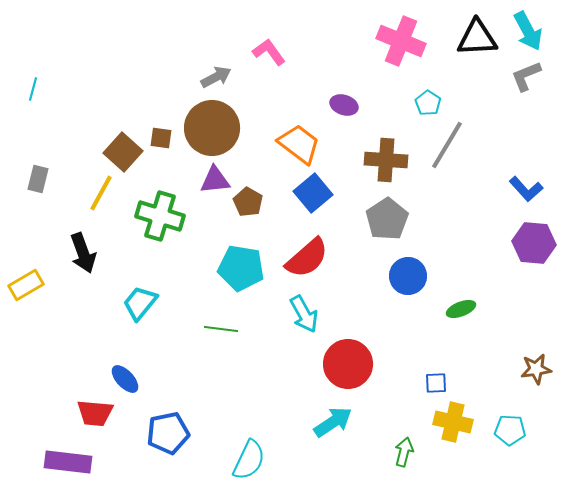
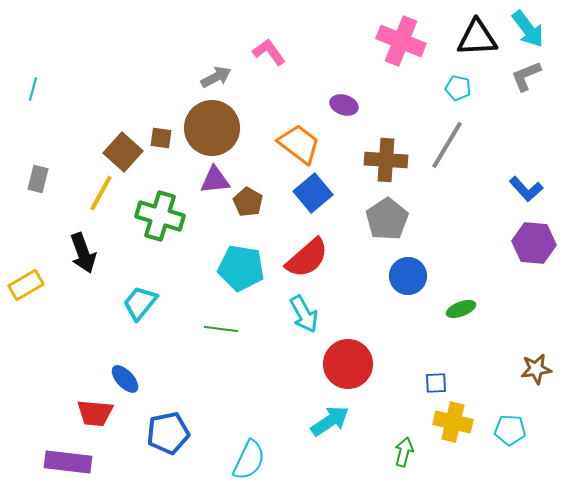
cyan arrow at (528, 31): moved 2 px up; rotated 9 degrees counterclockwise
cyan pentagon at (428, 103): moved 30 px right, 15 px up; rotated 20 degrees counterclockwise
cyan arrow at (333, 422): moved 3 px left, 1 px up
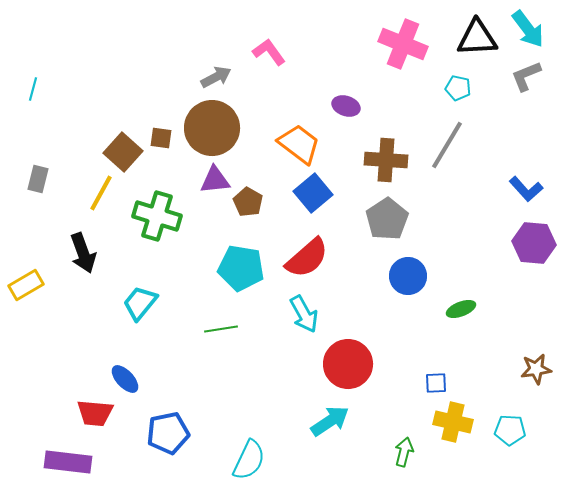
pink cross at (401, 41): moved 2 px right, 3 px down
purple ellipse at (344, 105): moved 2 px right, 1 px down
green cross at (160, 216): moved 3 px left
green line at (221, 329): rotated 16 degrees counterclockwise
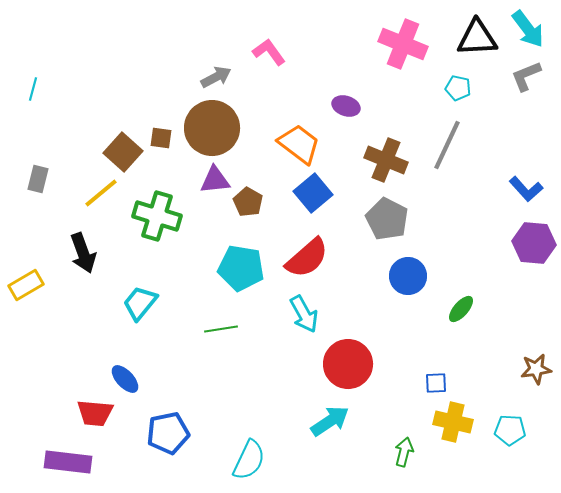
gray line at (447, 145): rotated 6 degrees counterclockwise
brown cross at (386, 160): rotated 18 degrees clockwise
yellow line at (101, 193): rotated 21 degrees clockwise
gray pentagon at (387, 219): rotated 12 degrees counterclockwise
green ellipse at (461, 309): rotated 28 degrees counterclockwise
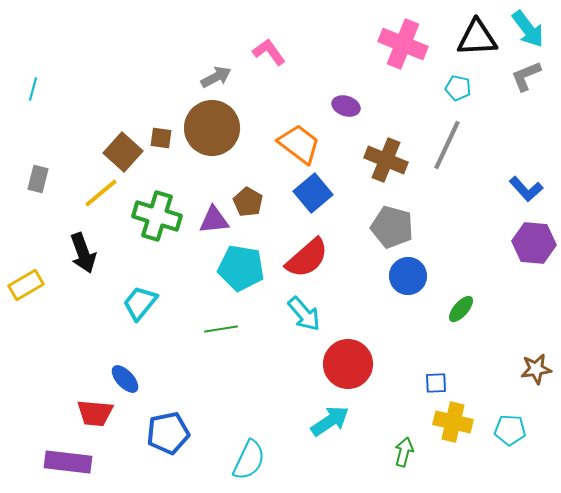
purple triangle at (215, 180): moved 1 px left, 40 px down
gray pentagon at (387, 219): moved 5 px right, 8 px down; rotated 12 degrees counterclockwise
cyan arrow at (304, 314): rotated 12 degrees counterclockwise
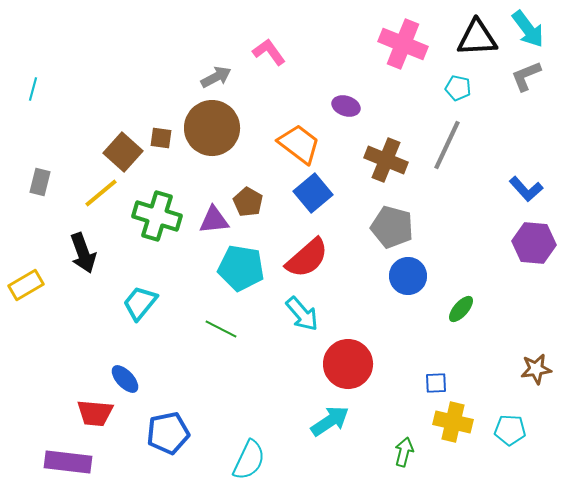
gray rectangle at (38, 179): moved 2 px right, 3 px down
cyan arrow at (304, 314): moved 2 px left
green line at (221, 329): rotated 36 degrees clockwise
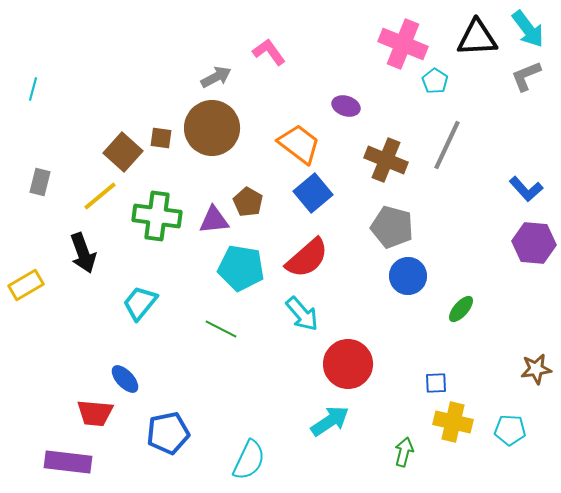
cyan pentagon at (458, 88): moved 23 px left, 7 px up; rotated 20 degrees clockwise
yellow line at (101, 193): moved 1 px left, 3 px down
green cross at (157, 216): rotated 9 degrees counterclockwise
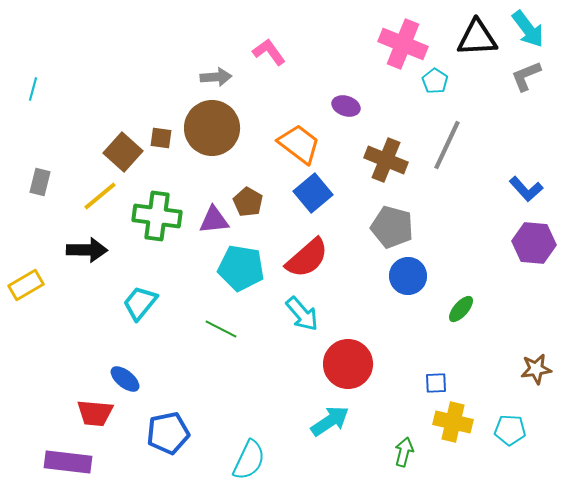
gray arrow at (216, 77): rotated 24 degrees clockwise
black arrow at (83, 253): moved 4 px right, 3 px up; rotated 69 degrees counterclockwise
blue ellipse at (125, 379): rotated 8 degrees counterclockwise
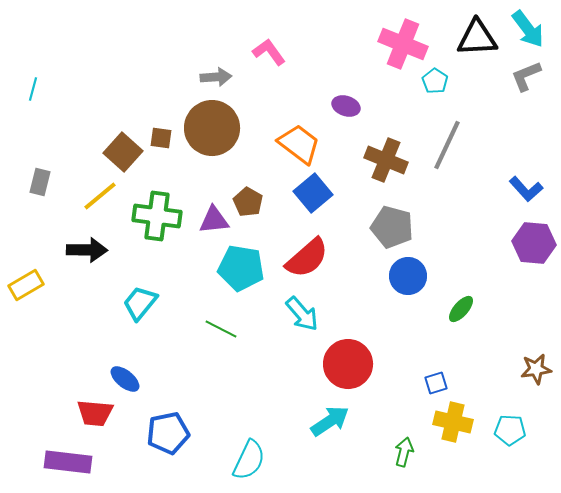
blue square at (436, 383): rotated 15 degrees counterclockwise
